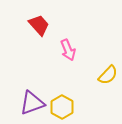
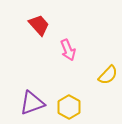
yellow hexagon: moved 7 px right
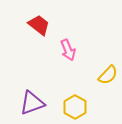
red trapezoid: rotated 10 degrees counterclockwise
yellow hexagon: moved 6 px right
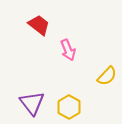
yellow semicircle: moved 1 px left, 1 px down
purple triangle: rotated 48 degrees counterclockwise
yellow hexagon: moved 6 px left
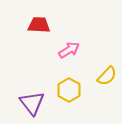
red trapezoid: rotated 35 degrees counterclockwise
pink arrow: moved 1 px right; rotated 100 degrees counterclockwise
yellow hexagon: moved 17 px up
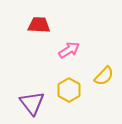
yellow semicircle: moved 3 px left
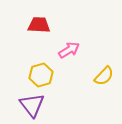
yellow hexagon: moved 28 px left, 15 px up; rotated 15 degrees clockwise
purple triangle: moved 2 px down
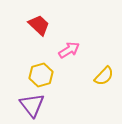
red trapezoid: rotated 40 degrees clockwise
